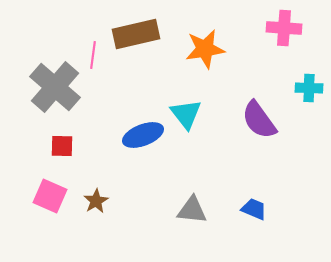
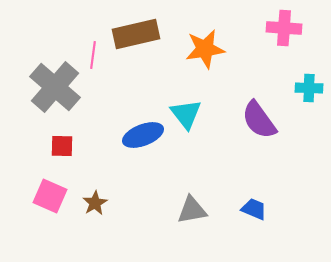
brown star: moved 1 px left, 2 px down
gray triangle: rotated 16 degrees counterclockwise
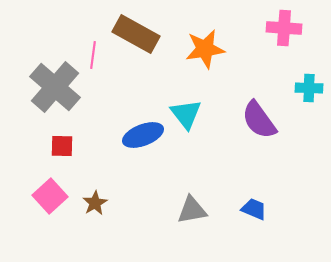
brown rectangle: rotated 42 degrees clockwise
pink square: rotated 24 degrees clockwise
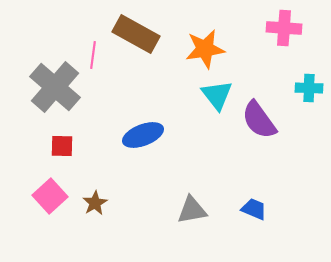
cyan triangle: moved 31 px right, 19 px up
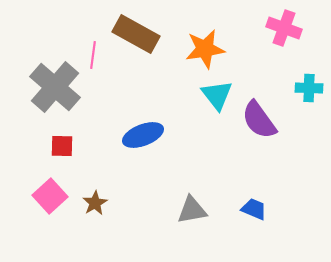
pink cross: rotated 16 degrees clockwise
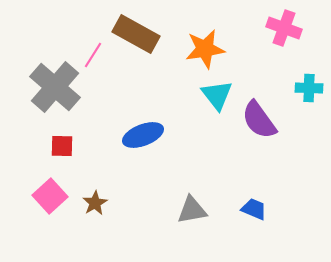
pink line: rotated 24 degrees clockwise
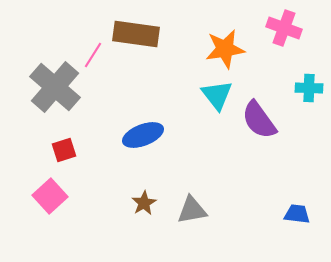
brown rectangle: rotated 21 degrees counterclockwise
orange star: moved 20 px right
red square: moved 2 px right, 4 px down; rotated 20 degrees counterclockwise
brown star: moved 49 px right
blue trapezoid: moved 43 px right, 5 px down; rotated 16 degrees counterclockwise
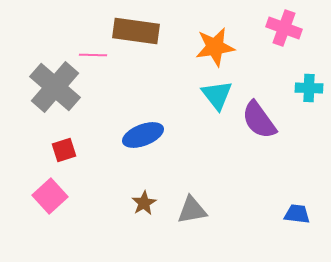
brown rectangle: moved 3 px up
orange star: moved 10 px left, 2 px up
pink line: rotated 60 degrees clockwise
